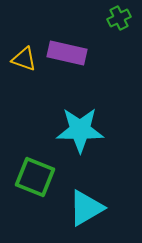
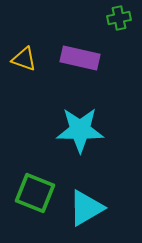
green cross: rotated 15 degrees clockwise
purple rectangle: moved 13 px right, 5 px down
green square: moved 16 px down
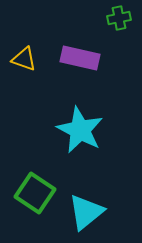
cyan star: rotated 27 degrees clockwise
green square: rotated 12 degrees clockwise
cyan triangle: moved 4 px down; rotated 9 degrees counterclockwise
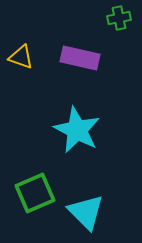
yellow triangle: moved 3 px left, 2 px up
cyan star: moved 3 px left
green square: rotated 33 degrees clockwise
cyan triangle: rotated 36 degrees counterclockwise
